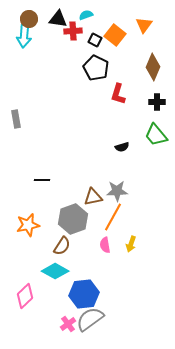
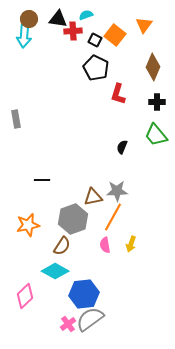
black semicircle: rotated 128 degrees clockwise
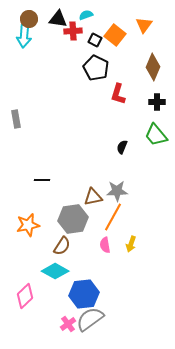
gray hexagon: rotated 12 degrees clockwise
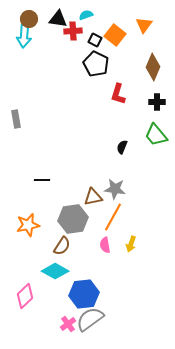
black pentagon: moved 4 px up
gray star: moved 2 px left, 2 px up; rotated 10 degrees clockwise
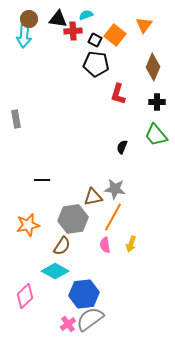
black pentagon: rotated 20 degrees counterclockwise
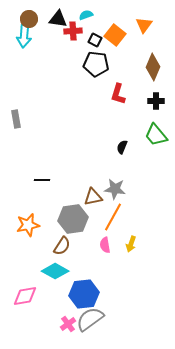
black cross: moved 1 px left, 1 px up
pink diamond: rotated 35 degrees clockwise
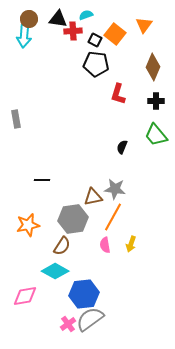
orange square: moved 1 px up
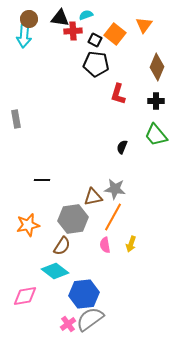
black triangle: moved 2 px right, 1 px up
brown diamond: moved 4 px right
cyan diamond: rotated 8 degrees clockwise
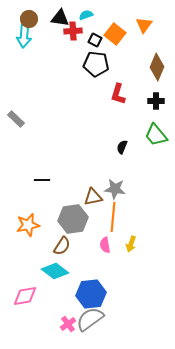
gray rectangle: rotated 36 degrees counterclockwise
orange line: rotated 24 degrees counterclockwise
blue hexagon: moved 7 px right
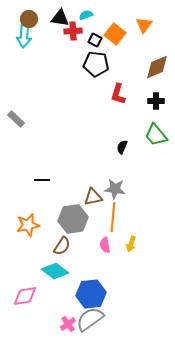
brown diamond: rotated 44 degrees clockwise
